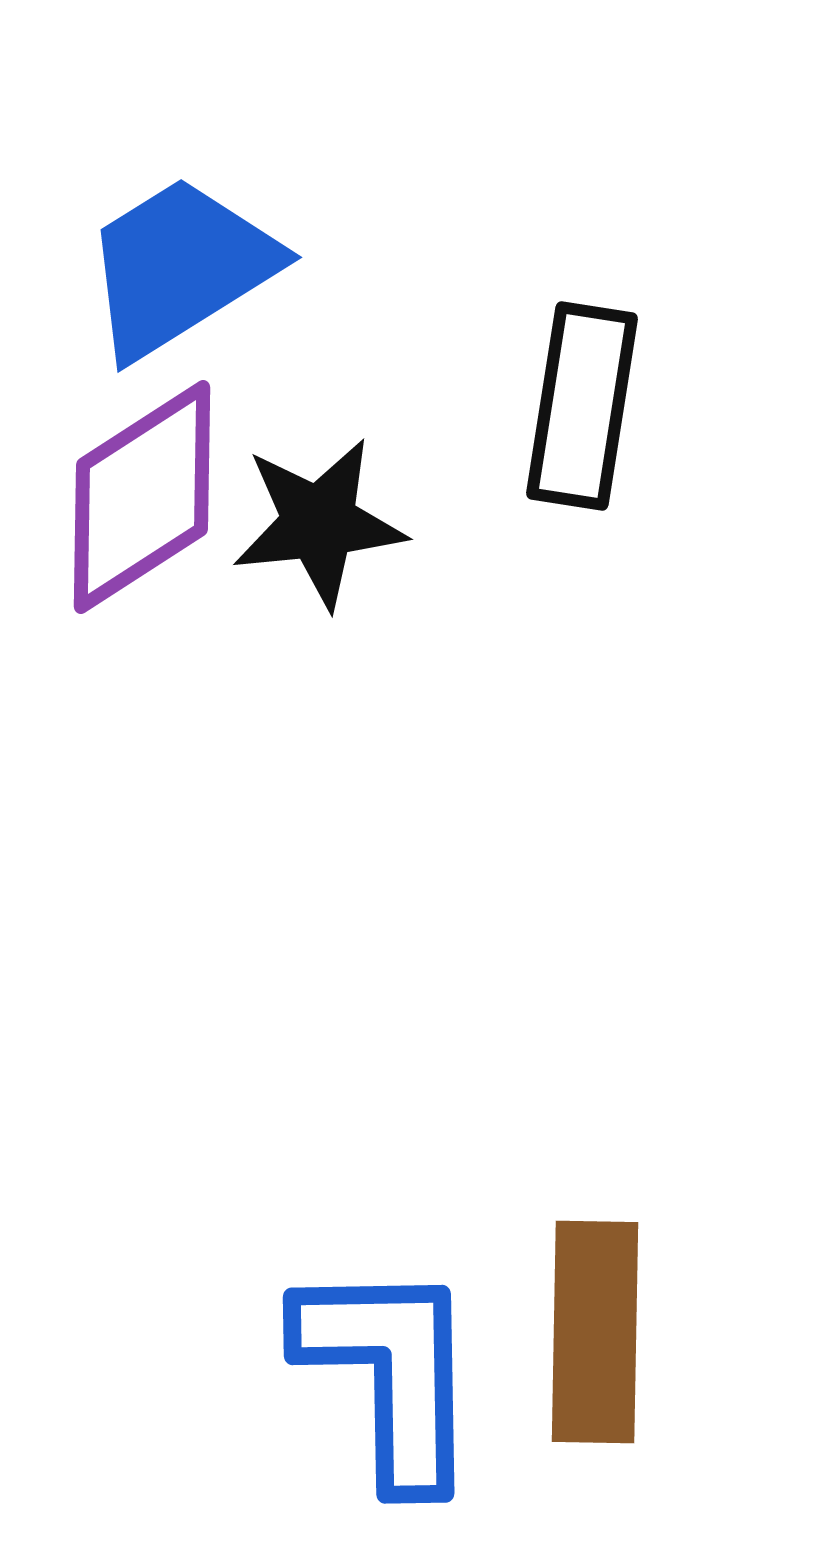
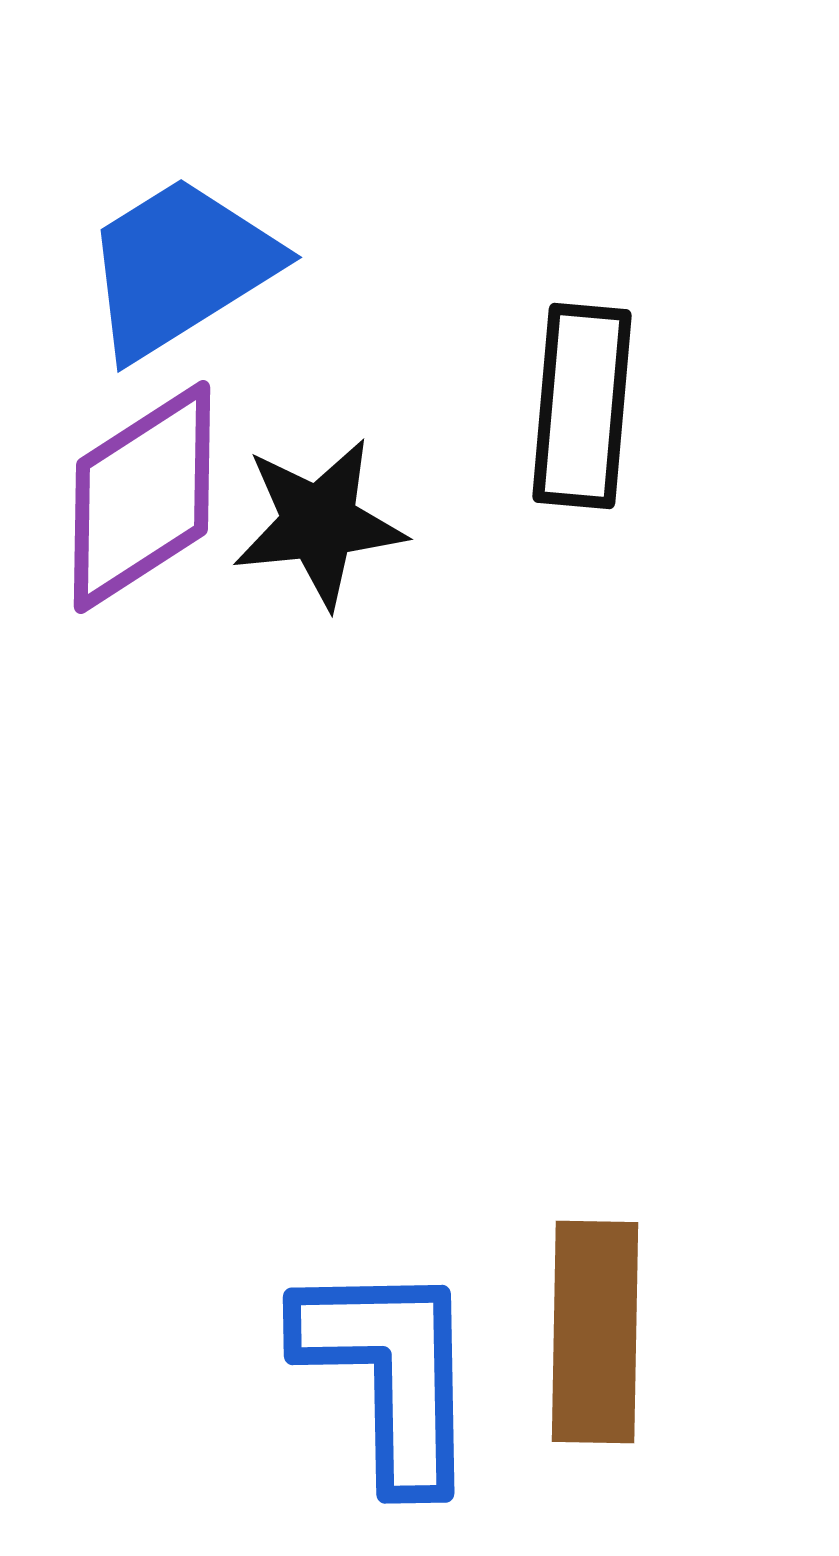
black rectangle: rotated 4 degrees counterclockwise
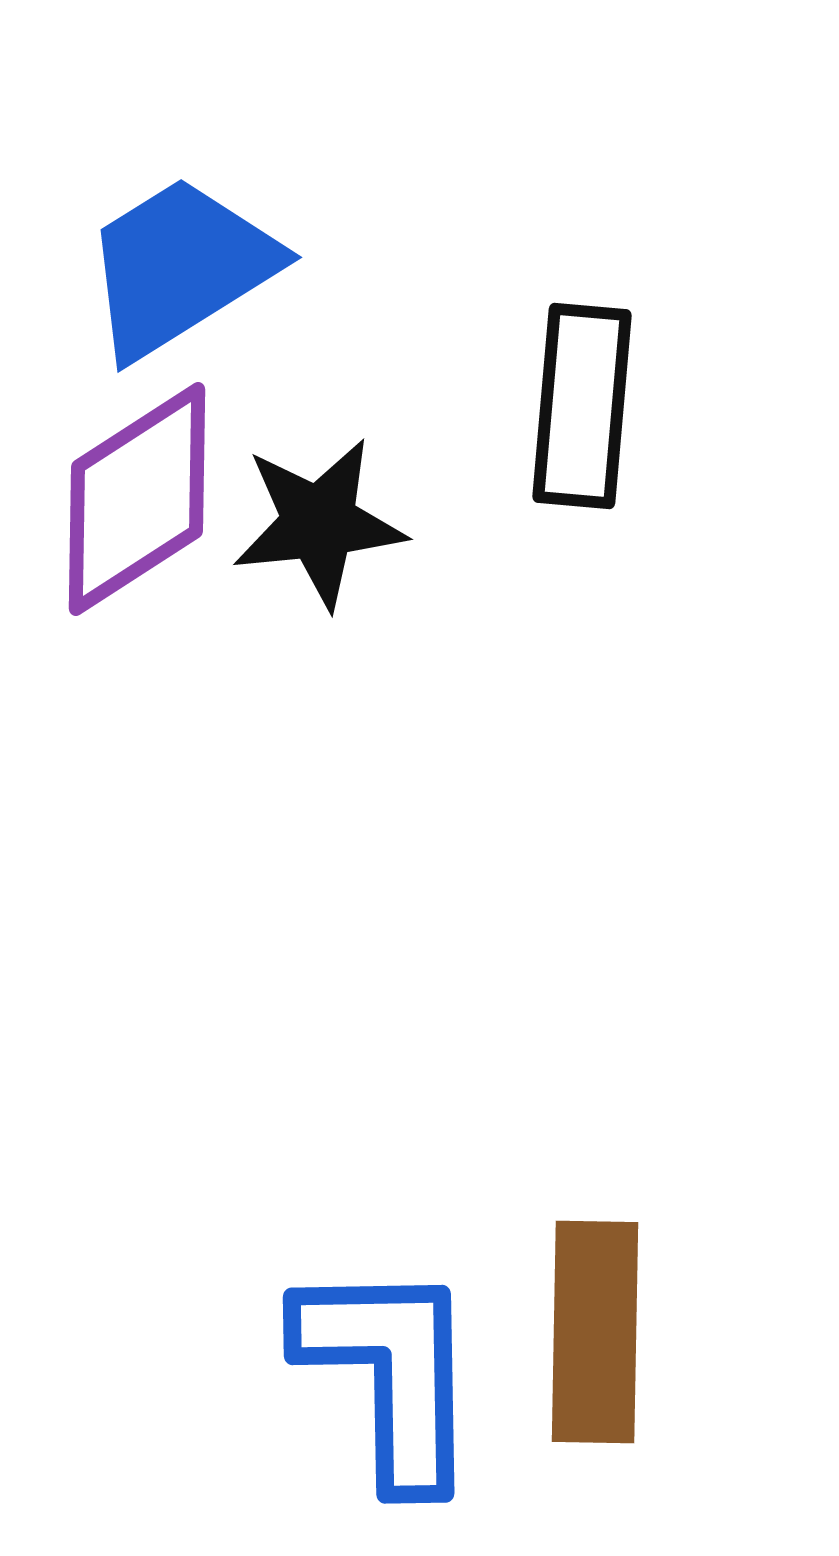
purple diamond: moved 5 px left, 2 px down
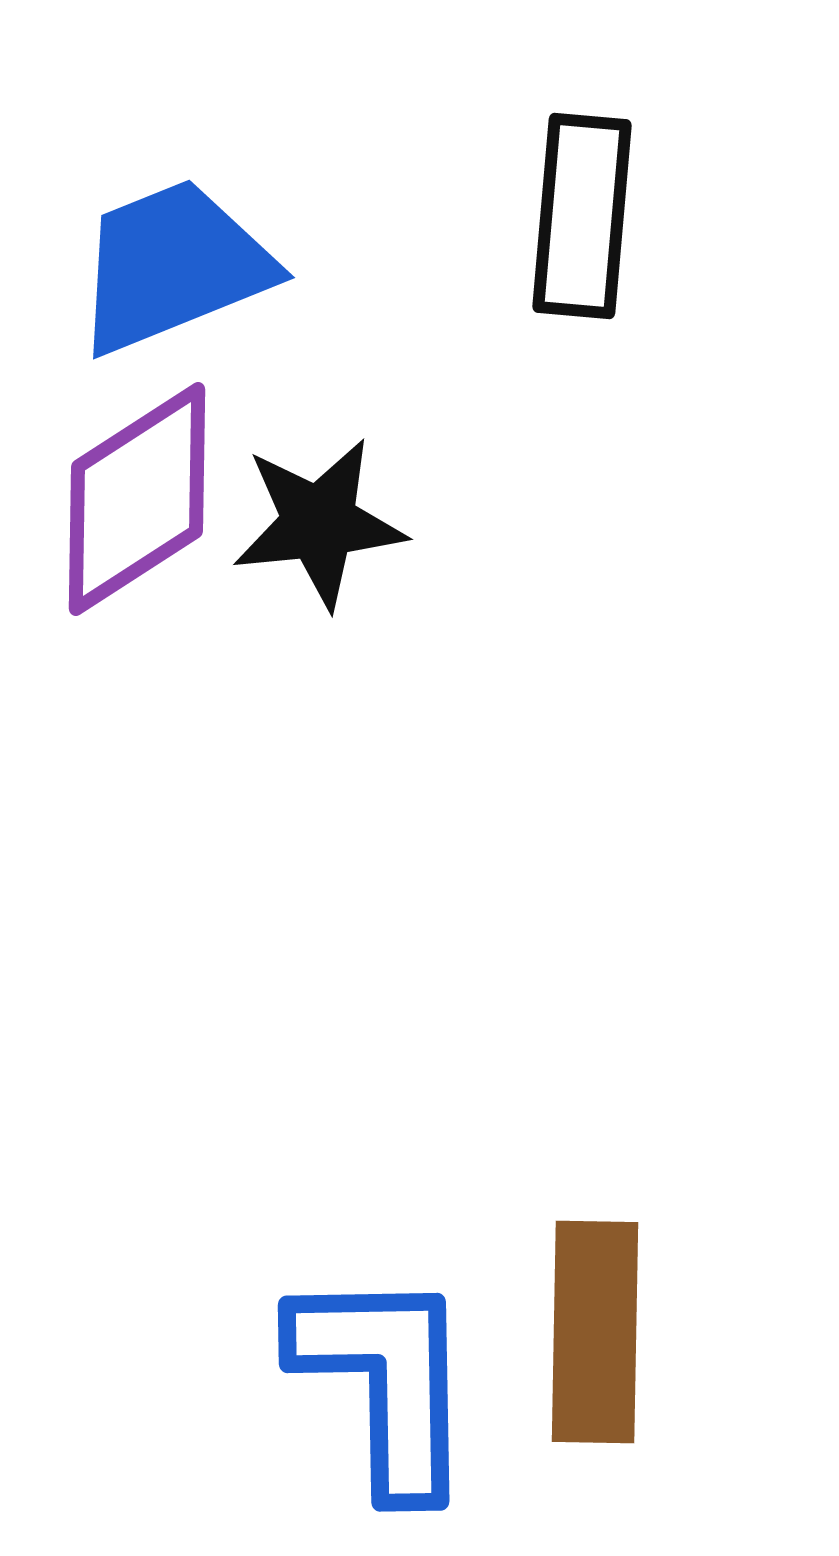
blue trapezoid: moved 7 px left, 1 px up; rotated 10 degrees clockwise
black rectangle: moved 190 px up
blue L-shape: moved 5 px left, 8 px down
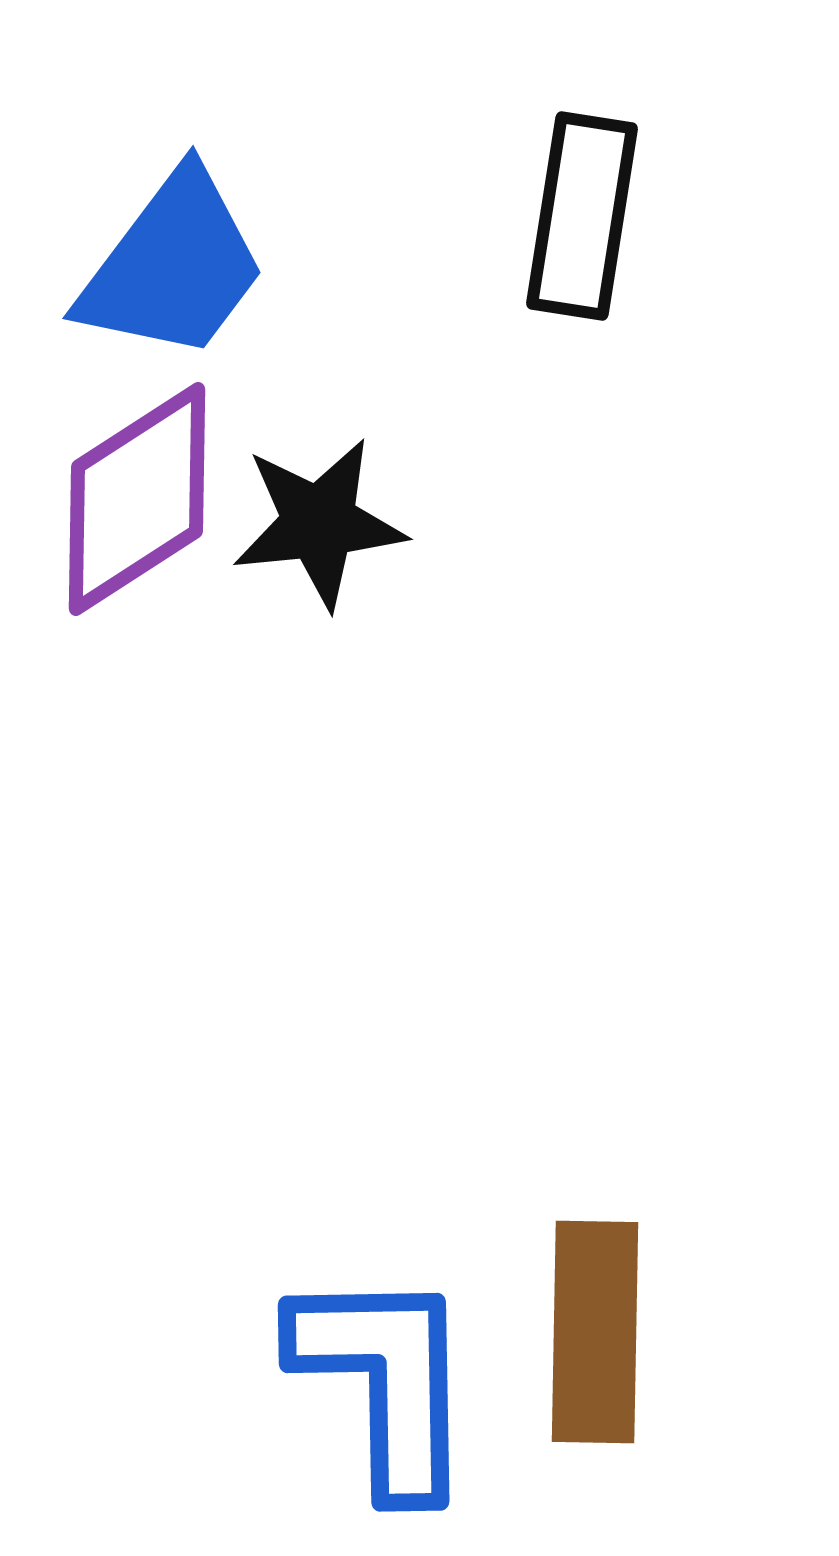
black rectangle: rotated 4 degrees clockwise
blue trapezoid: rotated 149 degrees clockwise
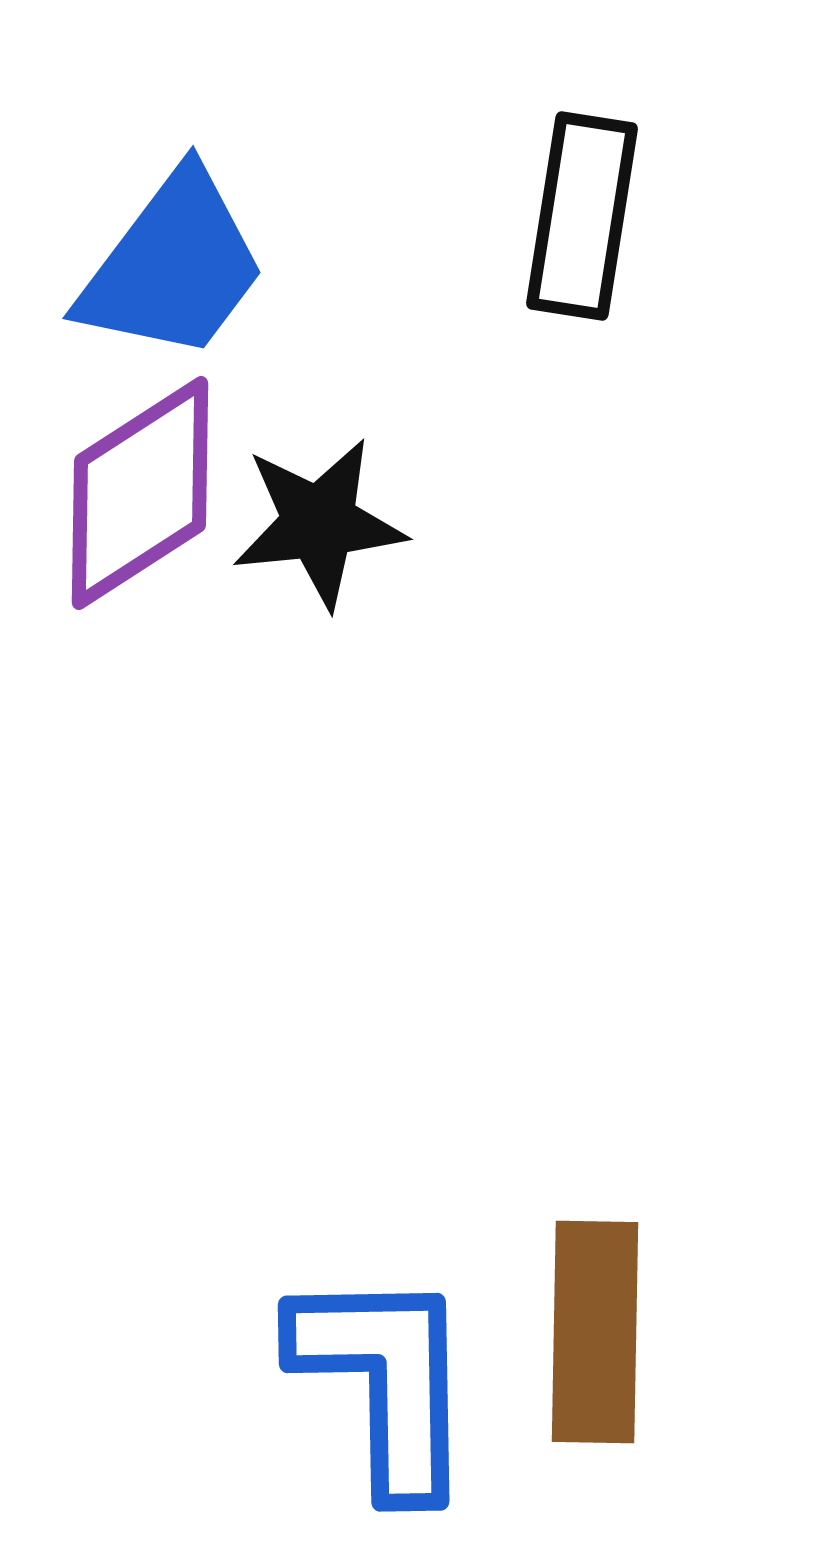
purple diamond: moved 3 px right, 6 px up
